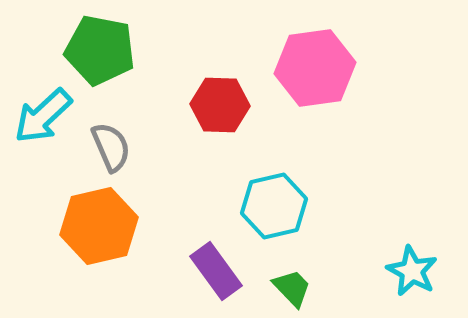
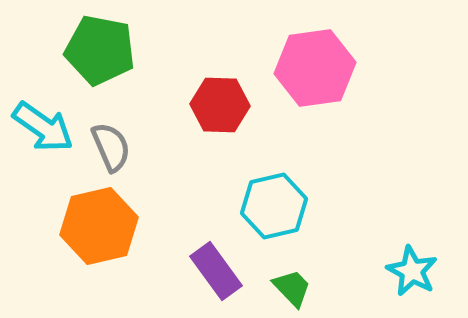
cyan arrow: moved 11 px down; rotated 102 degrees counterclockwise
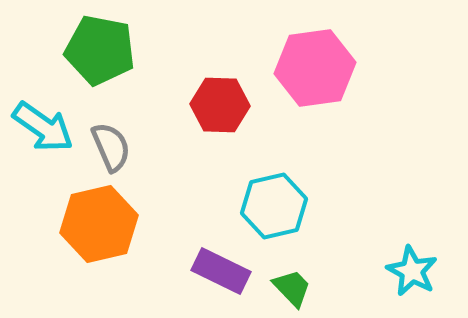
orange hexagon: moved 2 px up
purple rectangle: moved 5 px right; rotated 28 degrees counterclockwise
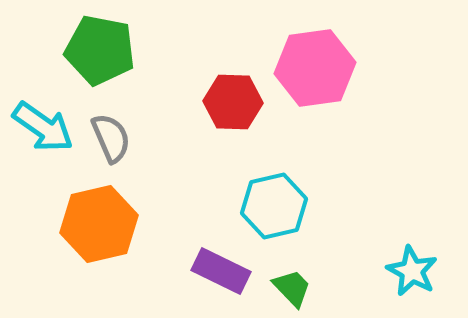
red hexagon: moved 13 px right, 3 px up
gray semicircle: moved 9 px up
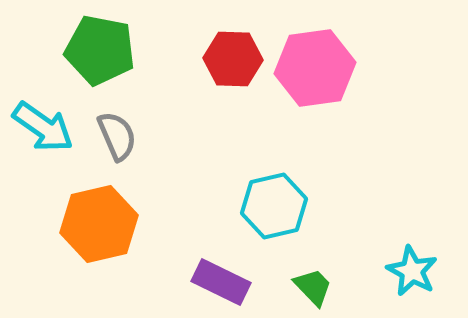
red hexagon: moved 43 px up
gray semicircle: moved 6 px right, 2 px up
purple rectangle: moved 11 px down
green trapezoid: moved 21 px right, 1 px up
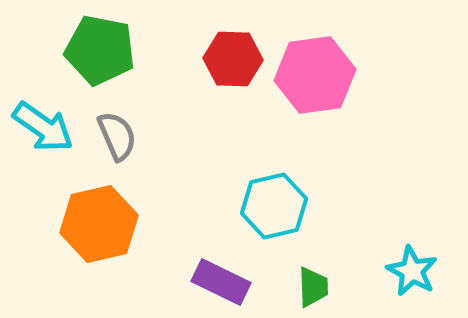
pink hexagon: moved 7 px down
green trapezoid: rotated 42 degrees clockwise
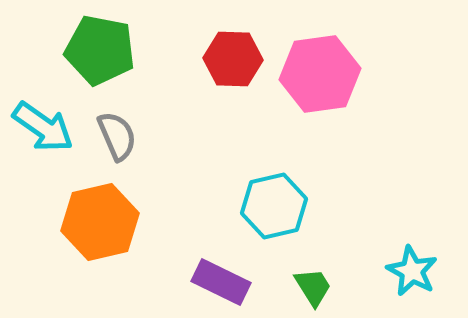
pink hexagon: moved 5 px right, 1 px up
orange hexagon: moved 1 px right, 2 px up
green trapezoid: rotated 30 degrees counterclockwise
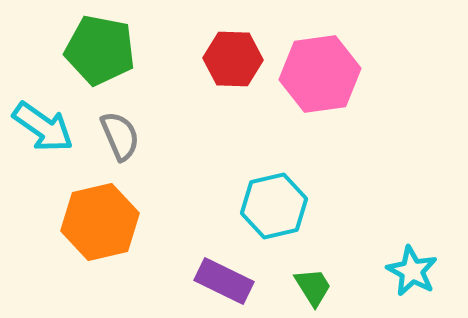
gray semicircle: moved 3 px right
purple rectangle: moved 3 px right, 1 px up
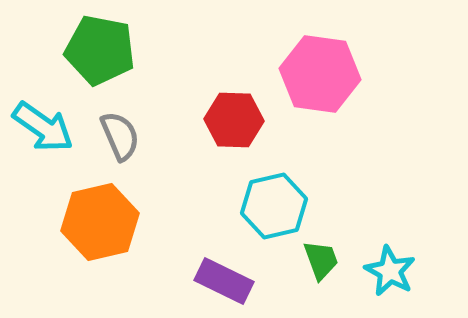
red hexagon: moved 1 px right, 61 px down
pink hexagon: rotated 16 degrees clockwise
cyan star: moved 22 px left
green trapezoid: moved 8 px right, 27 px up; rotated 12 degrees clockwise
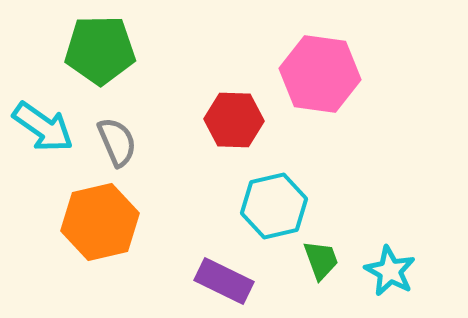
green pentagon: rotated 12 degrees counterclockwise
gray semicircle: moved 3 px left, 6 px down
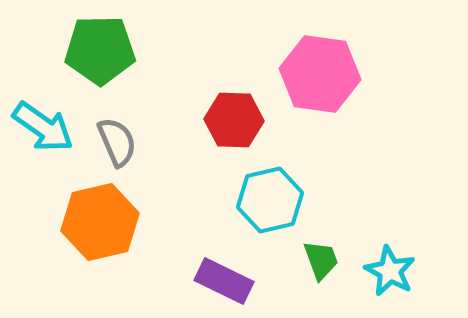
cyan hexagon: moved 4 px left, 6 px up
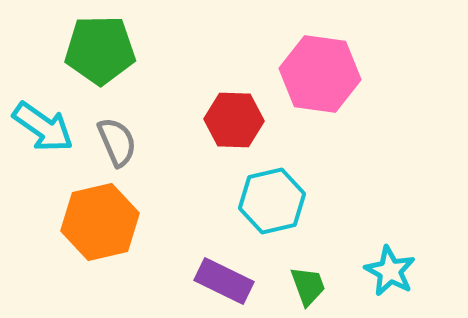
cyan hexagon: moved 2 px right, 1 px down
green trapezoid: moved 13 px left, 26 px down
